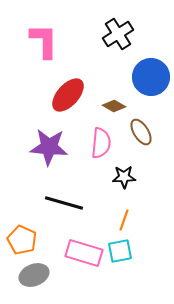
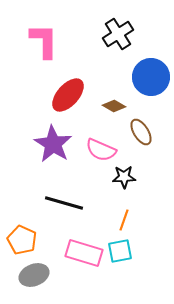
pink semicircle: moved 7 px down; rotated 108 degrees clockwise
purple star: moved 4 px right, 3 px up; rotated 27 degrees clockwise
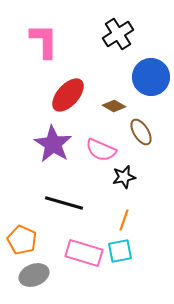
black star: rotated 10 degrees counterclockwise
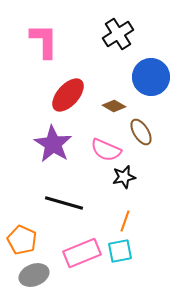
pink semicircle: moved 5 px right
orange line: moved 1 px right, 1 px down
pink rectangle: moved 2 px left; rotated 39 degrees counterclockwise
